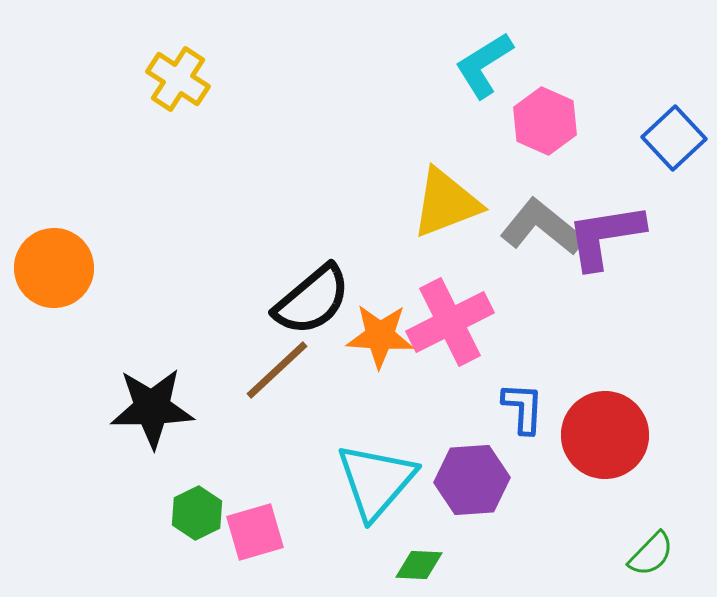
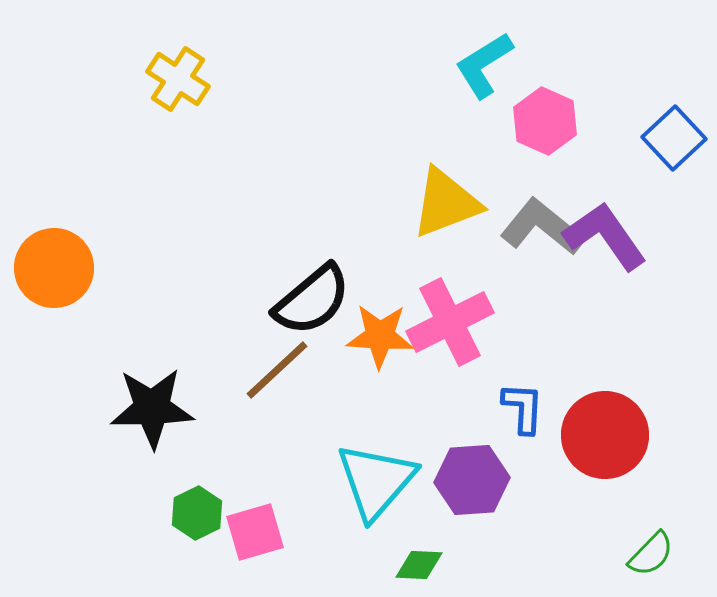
purple L-shape: rotated 64 degrees clockwise
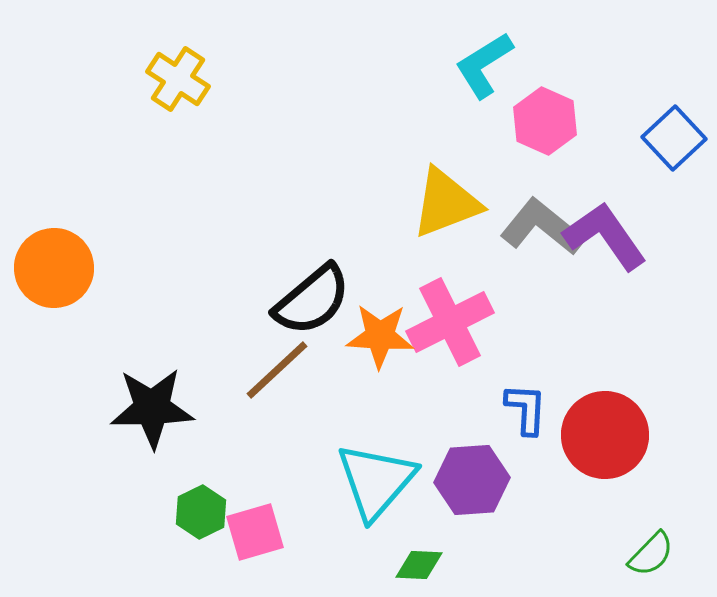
blue L-shape: moved 3 px right, 1 px down
green hexagon: moved 4 px right, 1 px up
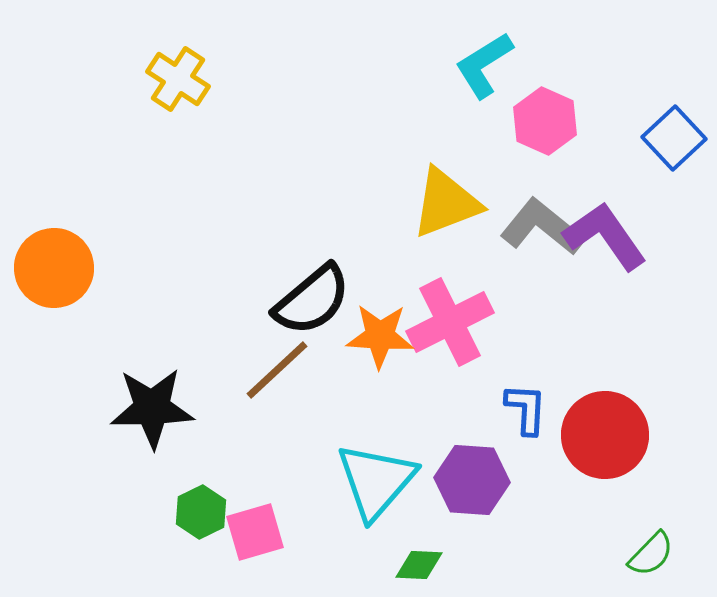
purple hexagon: rotated 8 degrees clockwise
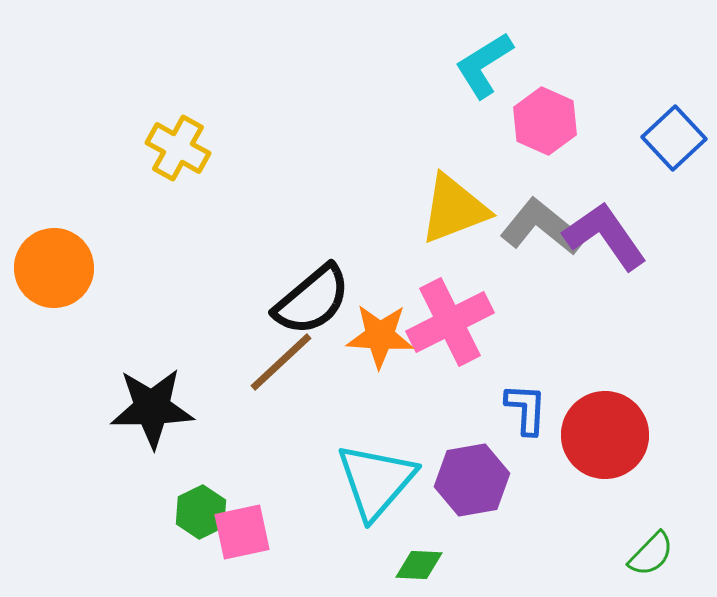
yellow cross: moved 69 px down; rotated 4 degrees counterclockwise
yellow triangle: moved 8 px right, 6 px down
brown line: moved 4 px right, 8 px up
purple hexagon: rotated 14 degrees counterclockwise
pink square: moved 13 px left; rotated 4 degrees clockwise
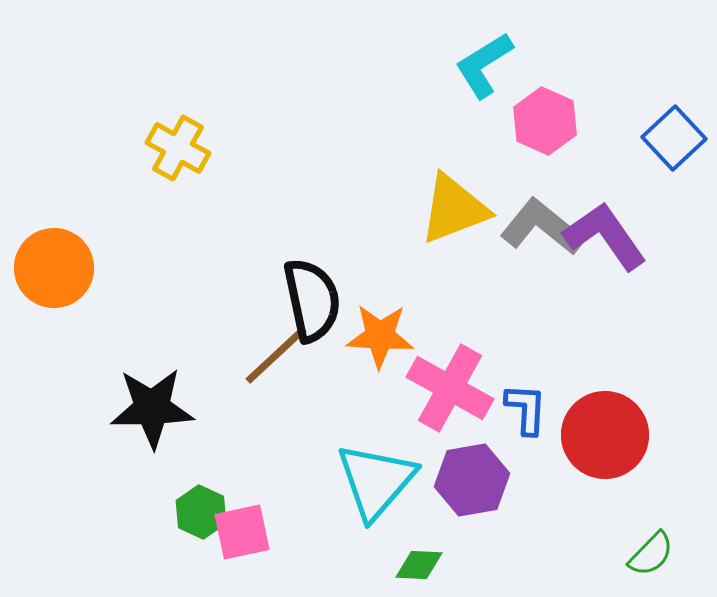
black semicircle: rotated 62 degrees counterclockwise
pink cross: moved 66 px down; rotated 34 degrees counterclockwise
brown line: moved 5 px left, 7 px up
green hexagon: rotated 9 degrees counterclockwise
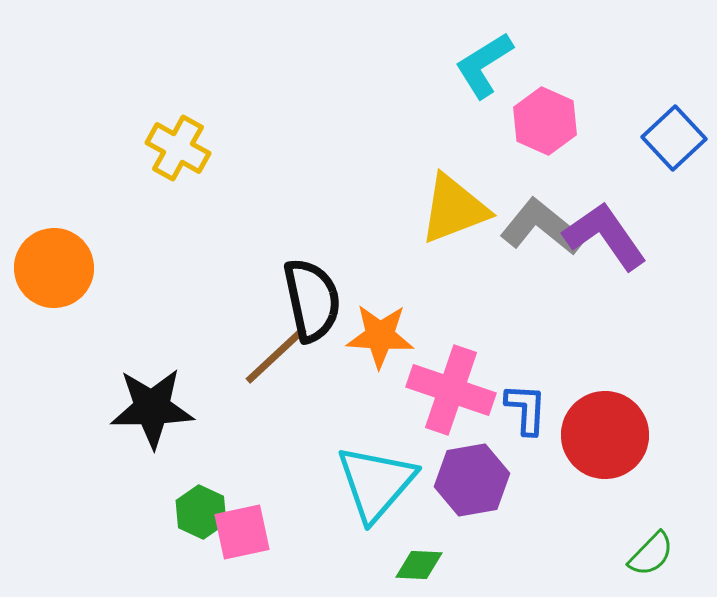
pink cross: moved 1 px right, 2 px down; rotated 10 degrees counterclockwise
cyan triangle: moved 2 px down
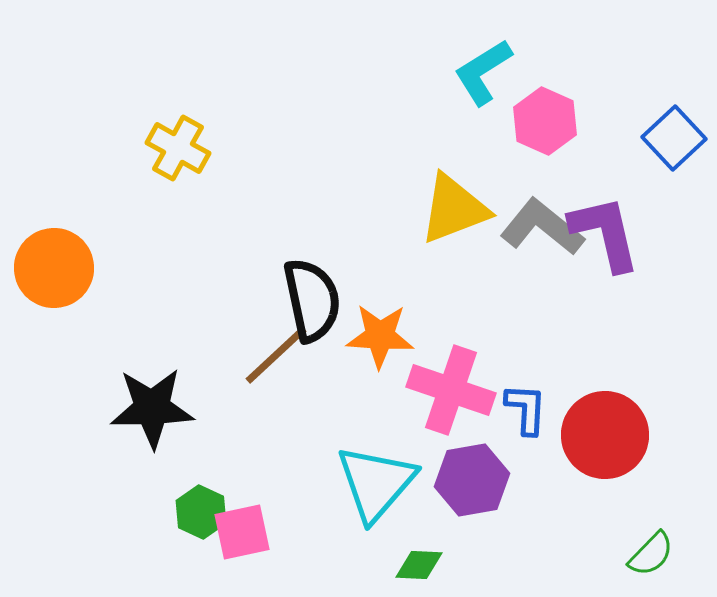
cyan L-shape: moved 1 px left, 7 px down
purple L-shape: moved 3 px up; rotated 22 degrees clockwise
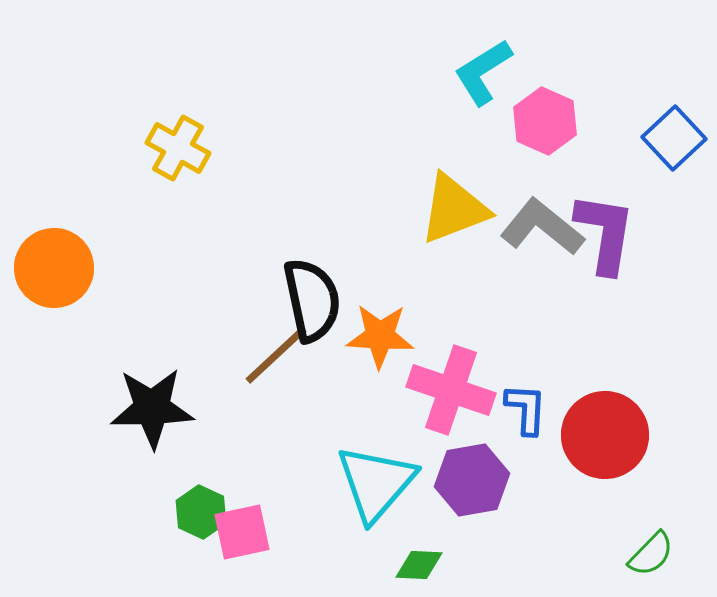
purple L-shape: rotated 22 degrees clockwise
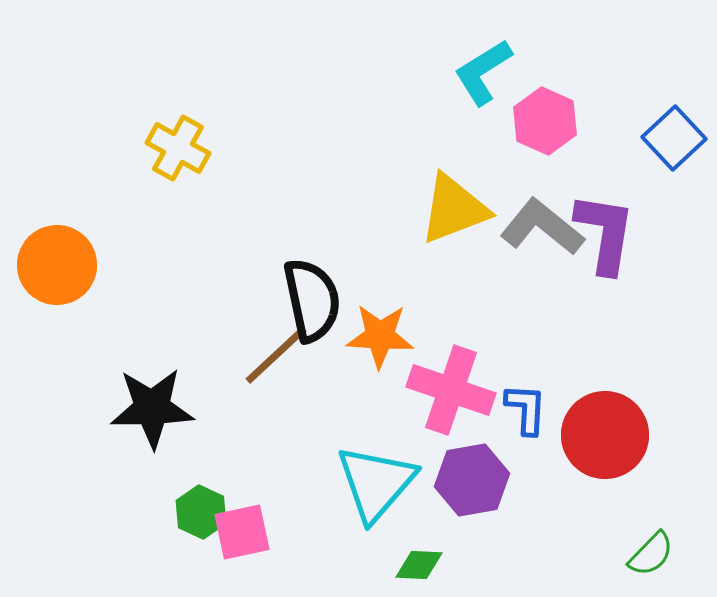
orange circle: moved 3 px right, 3 px up
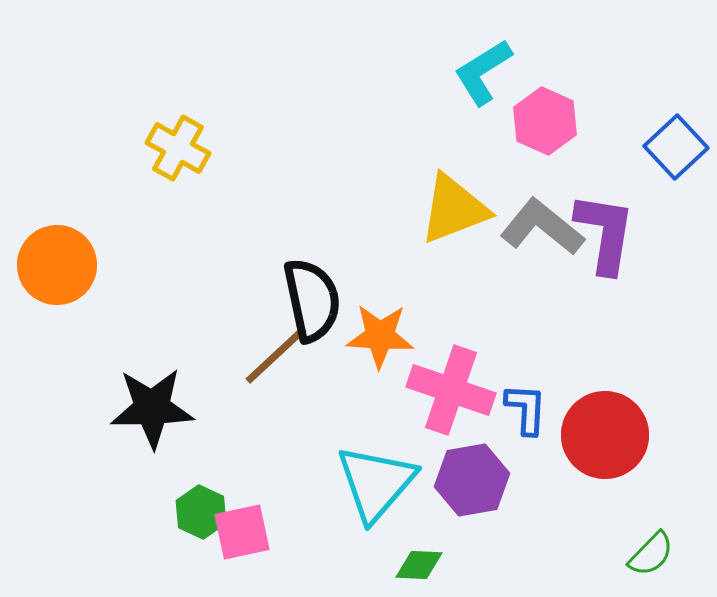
blue square: moved 2 px right, 9 px down
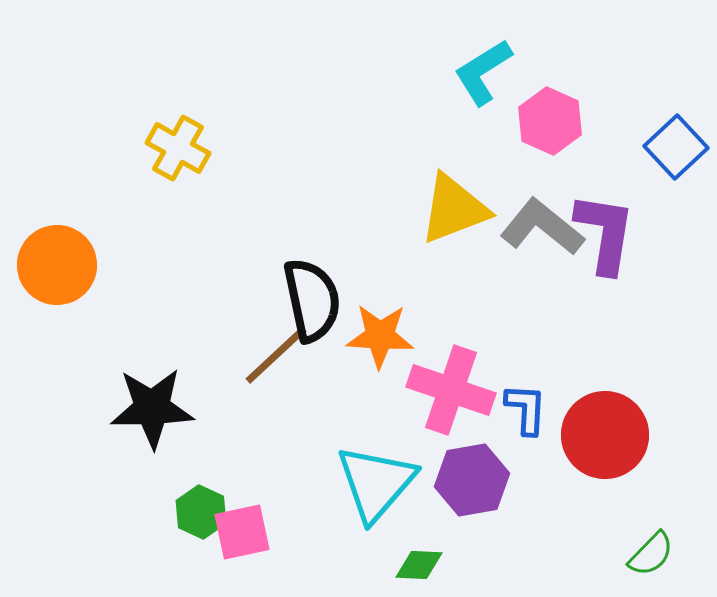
pink hexagon: moved 5 px right
